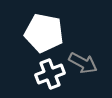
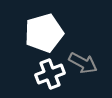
white pentagon: rotated 27 degrees counterclockwise
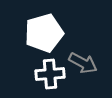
white cross: rotated 16 degrees clockwise
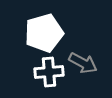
white cross: moved 1 px left, 2 px up
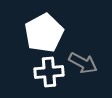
white pentagon: rotated 12 degrees counterclockwise
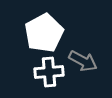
gray arrow: moved 2 px up
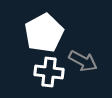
white cross: rotated 12 degrees clockwise
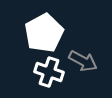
white cross: rotated 12 degrees clockwise
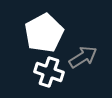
gray arrow: moved 4 px up; rotated 60 degrees counterclockwise
